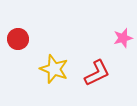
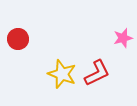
yellow star: moved 8 px right, 5 px down
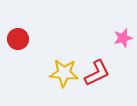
yellow star: moved 2 px right, 1 px up; rotated 16 degrees counterclockwise
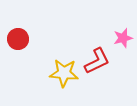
red L-shape: moved 12 px up
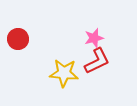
pink star: moved 29 px left
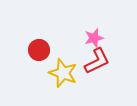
red circle: moved 21 px right, 11 px down
yellow star: moved 1 px left; rotated 16 degrees clockwise
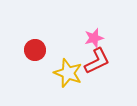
red circle: moved 4 px left
yellow star: moved 5 px right
